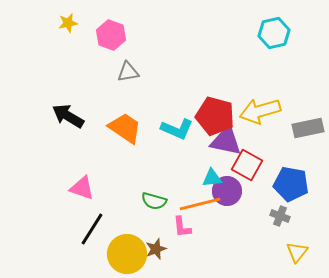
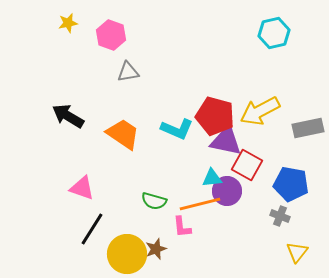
yellow arrow: rotated 12 degrees counterclockwise
orange trapezoid: moved 2 px left, 6 px down
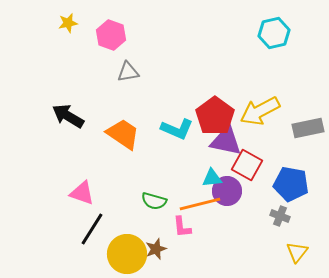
red pentagon: rotated 21 degrees clockwise
pink triangle: moved 5 px down
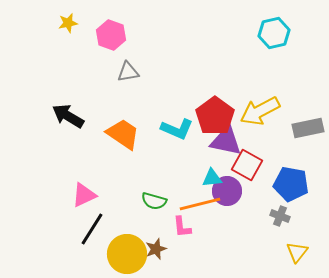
pink triangle: moved 2 px right, 2 px down; rotated 44 degrees counterclockwise
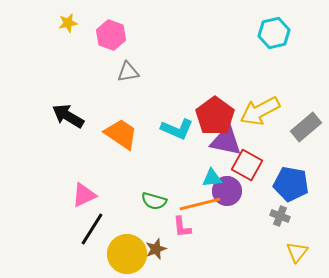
gray rectangle: moved 2 px left, 1 px up; rotated 28 degrees counterclockwise
orange trapezoid: moved 2 px left
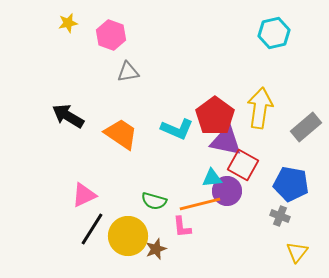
yellow arrow: moved 3 px up; rotated 126 degrees clockwise
red square: moved 4 px left
yellow circle: moved 1 px right, 18 px up
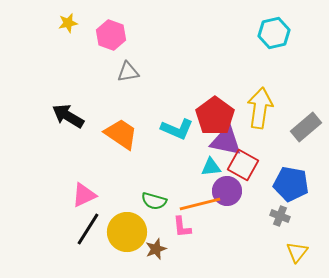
cyan triangle: moved 1 px left, 11 px up
black line: moved 4 px left
yellow circle: moved 1 px left, 4 px up
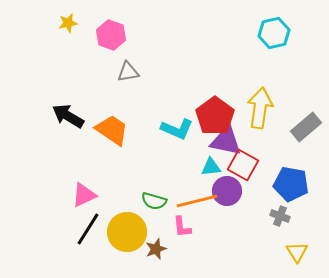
orange trapezoid: moved 9 px left, 4 px up
orange line: moved 3 px left, 3 px up
yellow triangle: rotated 10 degrees counterclockwise
